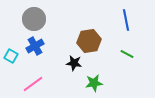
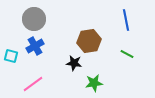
cyan square: rotated 16 degrees counterclockwise
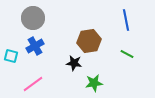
gray circle: moved 1 px left, 1 px up
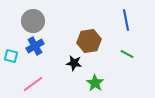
gray circle: moved 3 px down
green star: moved 1 px right; rotated 30 degrees counterclockwise
